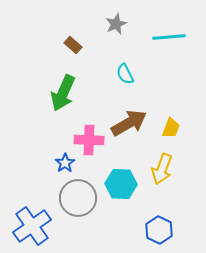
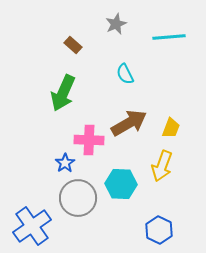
yellow arrow: moved 3 px up
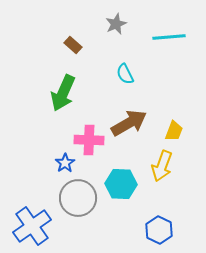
yellow trapezoid: moved 3 px right, 3 px down
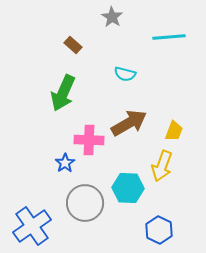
gray star: moved 4 px left, 7 px up; rotated 15 degrees counterclockwise
cyan semicircle: rotated 50 degrees counterclockwise
cyan hexagon: moved 7 px right, 4 px down
gray circle: moved 7 px right, 5 px down
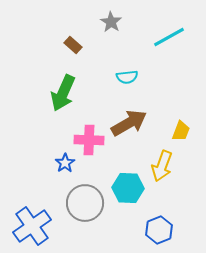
gray star: moved 1 px left, 5 px down
cyan line: rotated 24 degrees counterclockwise
cyan semicircle: moved 2 px right, 3 px down; rotated 20 degrees counterclockwise
yellow trapezoid: moved 7 px right
blue hexagon: rotated 12 degrees clockwise
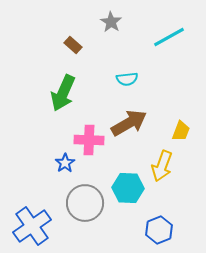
cyan semicircle: moved 2 px down
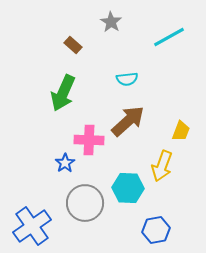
brown arrow: moved 1 px left, 2 px up; rotated 12 degrees counterclockwise
blue hexagon: moved 3 px left; rotated 12 degrees clockwise
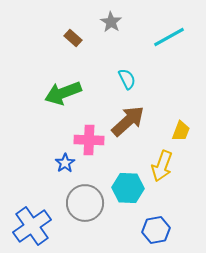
brown rectangle: moved 7 px up
cyan semicircle: rotated 110 degrees counterclockwise
green arrow: rotated 45 degrees clockwise
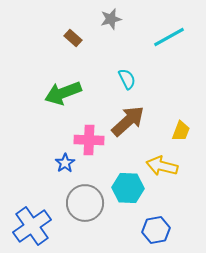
gray star: moved 3 px up; rotated 25 degrees clockwise
yellow arrow: rotated 84 degrees clockwise
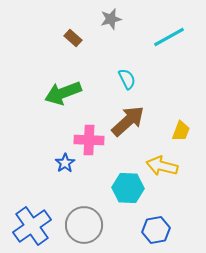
gray circle: moved 1 px left, 22 px down
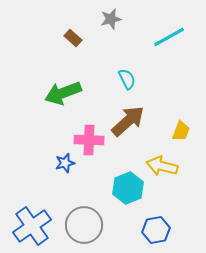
blue star: rotated 18 degrees clockwise
cyan hexagon: rotated 24 degrees counterclockwise
